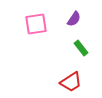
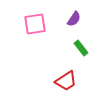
pink square: moved 1 px left
red trapezoid: moved 5 px left, 1 px up
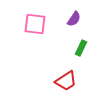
pink square: rotated 15 degrees clockwise
green rectangle: rotated 63 degrees clockwise
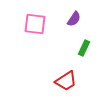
green rectangle: moved 3 px right
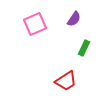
pink square: rotated 30 degrees counterclockwise
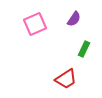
green rectangle: moved 1 px down
red trapezoid: moved 2 px up
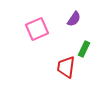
pink square: moved 2 px right, 5 px down
red trapezoid: moved 12 px up; rotated 130 degrees clockwise
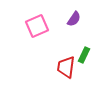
pink square: moved 3 px up
green rectangle: moved 6 px down
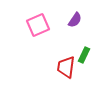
purple semicircle: moved 1 px right, 1 px down
pink square: moved 1 px right, 1 px up
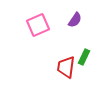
green rectangle: moved 2 px down
